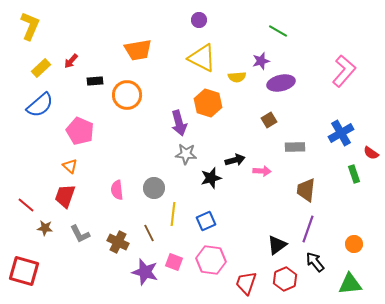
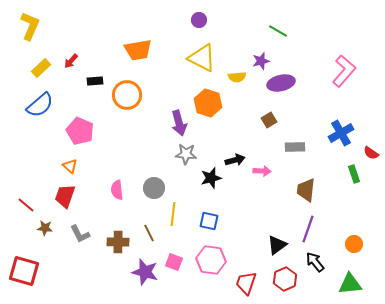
blue square at (206, 221): moved 3 px right; rotated 36 degrees clockwise
brown cross at (118, 242): rotated 25 degrees counterclockwise
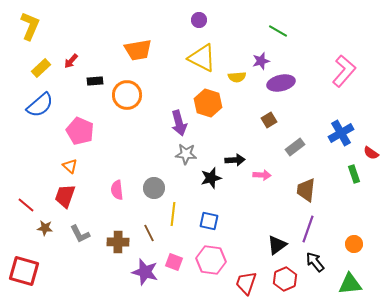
gray rectangle at (295, 147): rotated 36 degrees counterclockwise
black arrow at (235, 160): rotated 12 degrees clockwise
pink arrow at (262, 171): moved 4 px down
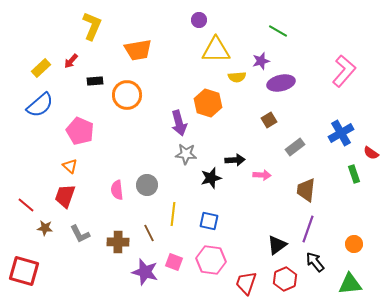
yellow L-shape at (30, 26): moved 62 px right
yellow triangle at (202, 58): moved 14 px right, 8 px up; rotated 28 degrees counterclockwise
gray circle at (154, 188): moved 7 px left, 3 px up
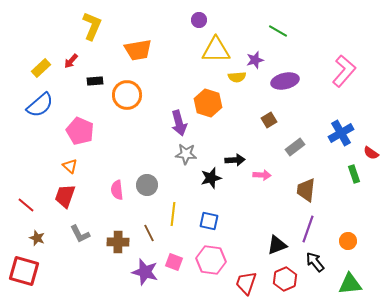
purple star at (261, 61): moved 6 px left, 1 px up
purple ellipse at (281, 83): moved 4 px right, 2 px up
brown star at (45, 228): moved 8 px left, 10 px down; rotated 14 degrees clockwise
orange circle at (354, 244): moved 6 px left, 3 px up
black triangle at (277, 245): rotated 15 degrees clockwise
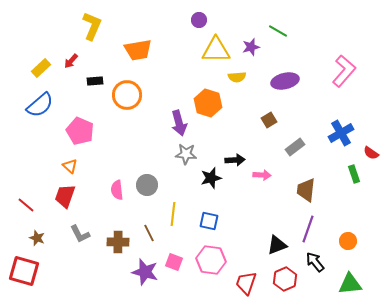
purple star at (255, 60): moved 4 px left, 13 px up
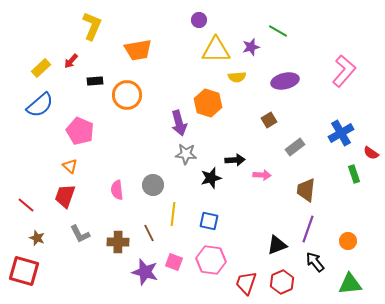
gray circle at (147, 185): moved 6 px right
red hexagon at (285, 279): moved 3 px left, 3 px down
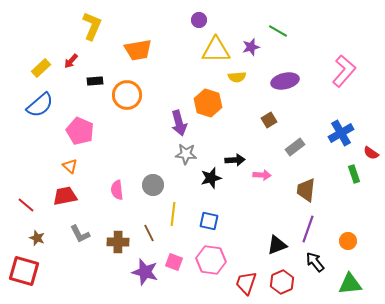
red trapezoid at (65, 196): rotated 60 degrees clockwise
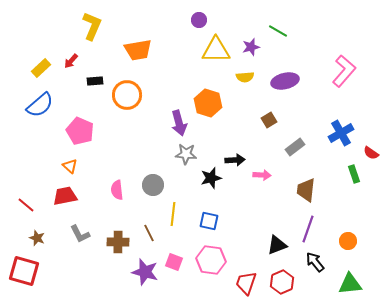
yellow semicircle at (237, 77): moved 8 px right
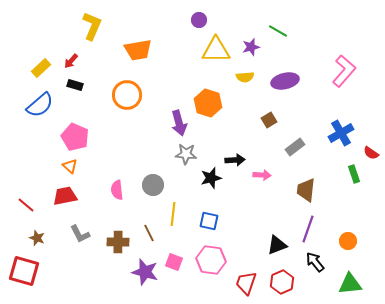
black rectangle at (95, 81): moved 20 px left, 4 px down; rotated 21 degrees clockwise
pink pentagon at (80, 131): moved 5 px left, 6 px down
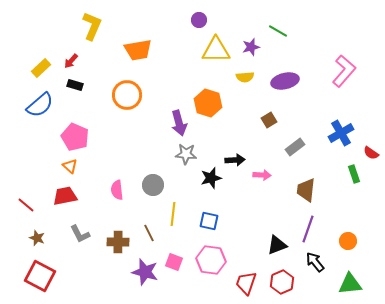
red square at (24, 271): moved 16 px right, 5 px down; rotated 12 degrees clockwise
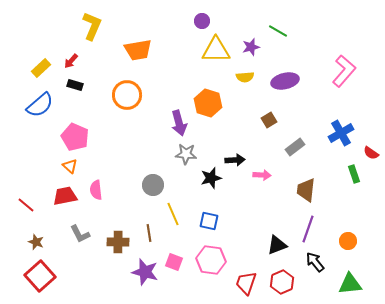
purple circle at (199, 20): moved 3 px right, 1 px down
pink semicircle at (117, 190): moved 21 px left
yellow line at (173, 214): rotated 30 degrees counterclockwise
brown line at (149, 233): rotated 18 degrees clockwise
brown star at (37, 238): moved 1 px left, 4 px down
red square at (40, 276): rotated 20 degrees clockwise
